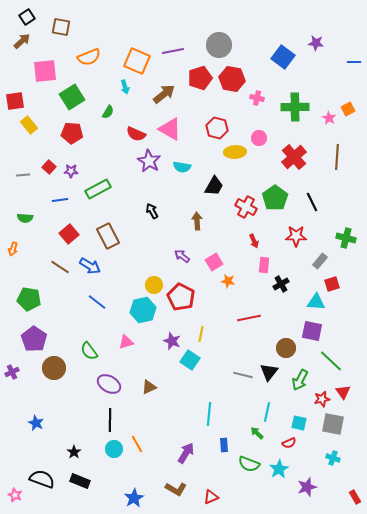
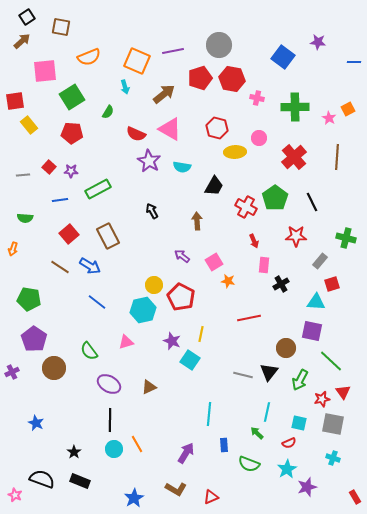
purple star at (316, 43): moved 2 px right, 1 px up
cyan star at (279, 469): moved 8 px right
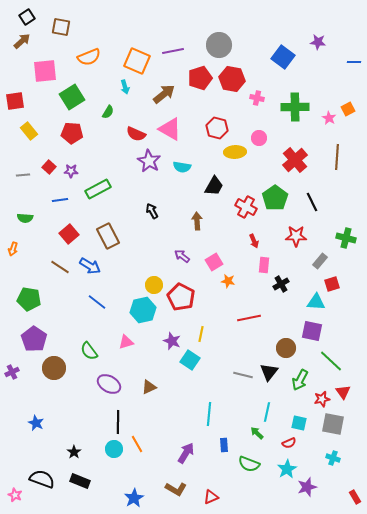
yellow rectangle at (29, 125): moved 6 px down
red cross at (294, 157): moved 1 px right, 3 px down
black line at (110, 420): moved 8 px right, 2 px down
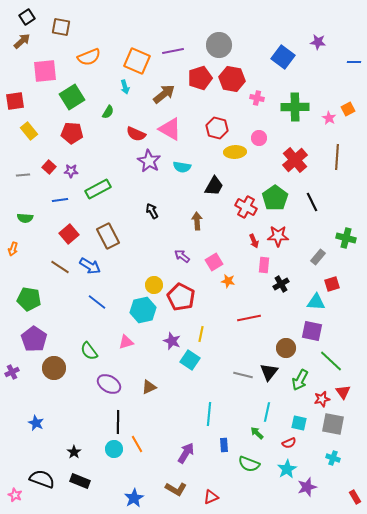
red star at (296, 236): moved 18 px left
gray rectangle at (320, 261): moved 2 px left, 4 px up
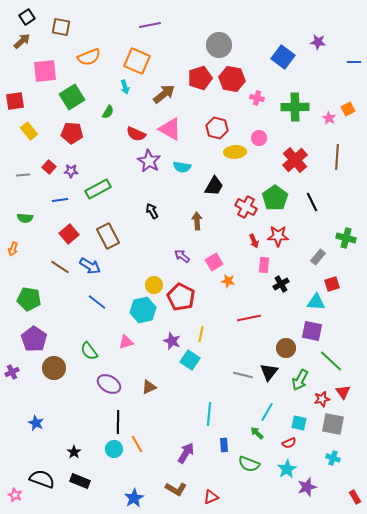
purple line at (173, 51): moved 23 px left, 26 px up
cyan line at (267, 412): rotated 18 degrees clockwise
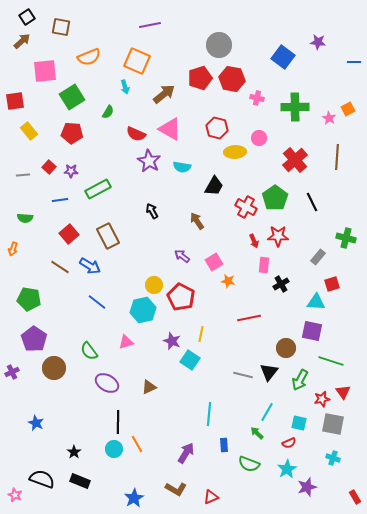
brown arrow at (197, 221): rotated 30 degrees counterclockwise
green line at (331, 361): rotated 25 degrees counterclockwise
purple ellipse at (109, 384): moved 2 px left, 1 px up
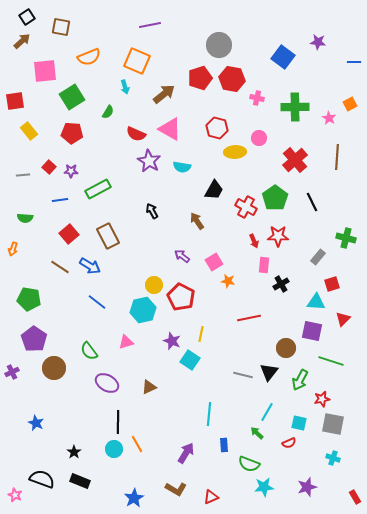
orange square at (348, 109): moved 2 px right, 5 px up
black trapezoid at (214, 186): moved 4 px down
red triangle at (343, 392): moved 73 px up; rotated 21 degrees clockwise
cyan star at (287, 469): moved 23 px left, 18 px down; rotated 24 degrees clockwise
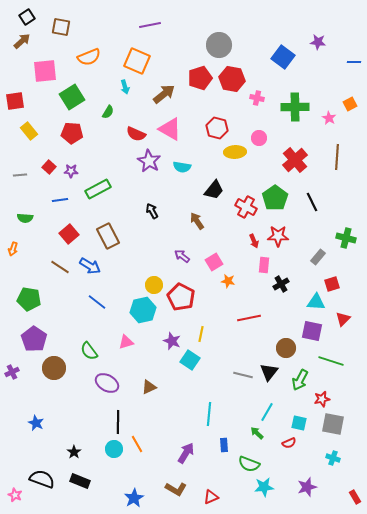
gray line at (23, 175): moved 3 px left
black trapezoid at (214, 190): rotated 10 degrees clockwise
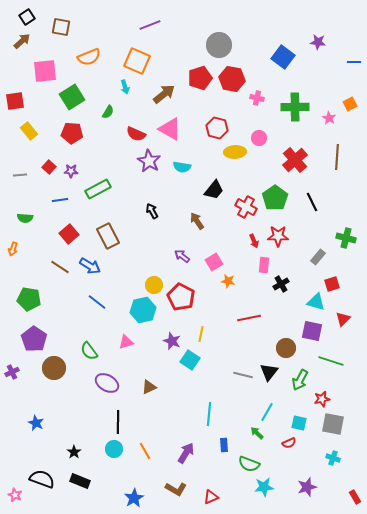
purple line at (150, 25): rotated 10 degrees counterclockwise
cyan triangle at (316, 302): rotated 12 degrees clockwise
orange line at (137, 444): moved 8 px right, 7 px down
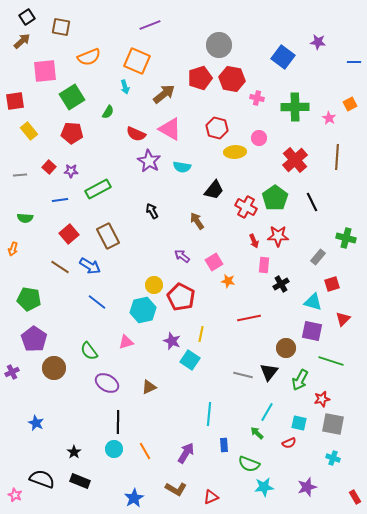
cyan triangle at (316, 302): moved 3 px left
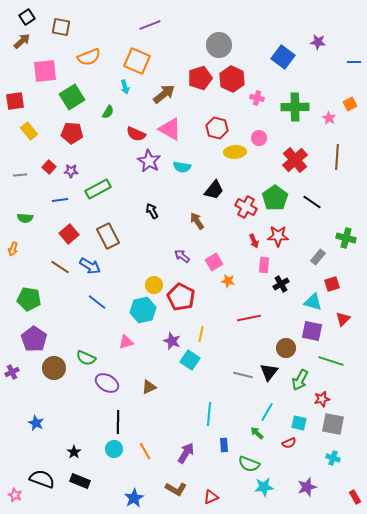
red hexagon at (232, 79): rotated 15 degrees clockwise
black line at (312, 202): rotated 30 degrees counterclockwise
green semicircle at (89, 351): moved 3 px left, 7 px down; rotated 30 degrees counterclockwise
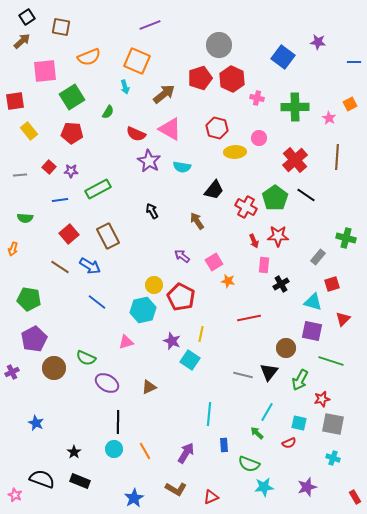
black line at (312, 202): moved 6 px left, 7 px up
purple pentagon at (34, 339): rotated 10 degrees clockwise
